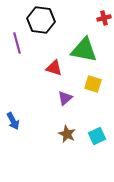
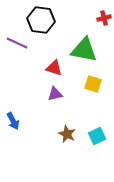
purple line: rotated 50 degrees counterclockwise
purple triangle: moved 10 px left, 4 px up; rotated 28 degrees clockwise
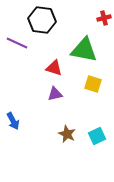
black hexagon: moved 1 px right
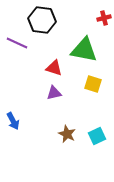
purple triangle: moved 1 px left, 1 px up
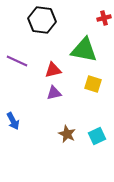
purple line: moved 18 px down
red triangle: moved 1 px left, 2 px down; rotated 30 degrees counterclockwise
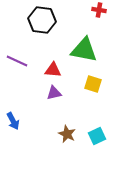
red cross: moved 5 px left, 8 px up; rotated 24 degrees clockwise
red triangle: rotated 18 degrees clockwise
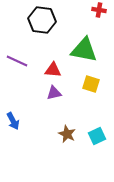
yellow square: moved 2 px left
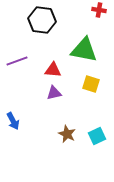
purple line: rotated 45 degrees counterclockwise
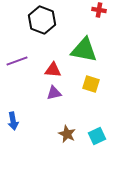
black hexagon: rotated 12 degrees clockwise
blue arrow: rotated 18 degrees clockwise
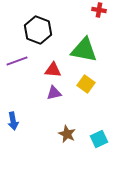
black hexagon: moved 4 px left, 10 px down
yellow square: moved 5 px left; rotated 18 degrees clockwise
cyan square: moved 2 px right, 3 px down
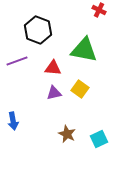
red cross: rotated 16 degrees clockwise
red triangle: moved 2 px up
yellow square: moved 6 px left, 5 px down
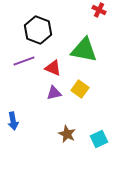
purple line: moved 7 px right
red triangle: rotated 18 degrees clockwise
